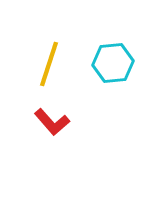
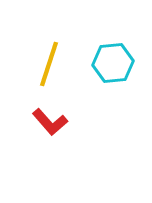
red L-shape: moved 2 px left
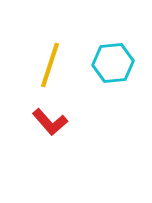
yellow line: moved 1 px right, 1 px down
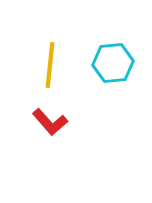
yellow line: rotated 12 degrees counterclockwise
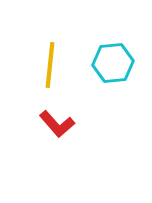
red L-shape: moved 7 px right, 2 px down
